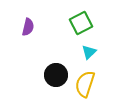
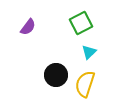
purple semicircle: rotated 24 degrees clockwise
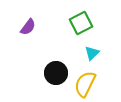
cyan triangle: moved 3 px right, 1 px down
black circle: moved 2 px up
yellow semicircle: rotated 8 degrees clockwise
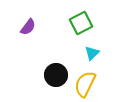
black circle: moved 2 px down
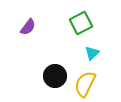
black circle: moved 1 px left, 1 px down
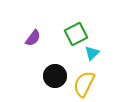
green square: moved 5 px left, 11 px down
purple semicircle: moved 5 px right, 11 px down
yellow semicircle: moved 1 px left
